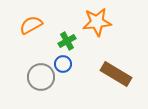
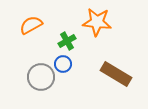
orange star: rotated 12 degrees clockwise
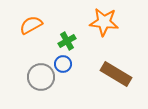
orange star: moved 7 px right
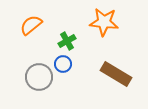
orange semicircle: rotated 10 degrees counterclockwise
gray circle: moved 2 px left
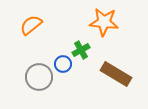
green cross: moved 14 px right, 9 px down
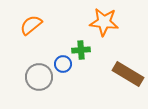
green cross: rotated 24 degrees clockwise
brown rectangle: moved 12 px right
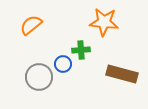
brown rectangle: moved 6 px left; rotated 16 degrees counterclockwise
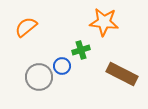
orange semicircle: moved 5 px left, 2 px down
green cross: rotated 12 degrees counterclockwise
blue circle: moved 1 px left, 2 px down
brown rectangle: rotated 12 degrees clockwise
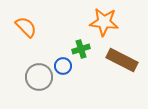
orange semicircle: rotated 85 degrees clockwise
green cross: moved 1 px up
blue circle: moved 1 px right
brown rectangle: moved 14 px up
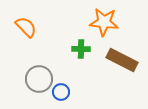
green cross: rotated 18 degrees clockwise
blue circle: moved 2 px left, 26 px down
gray circle: moved 2 px down
